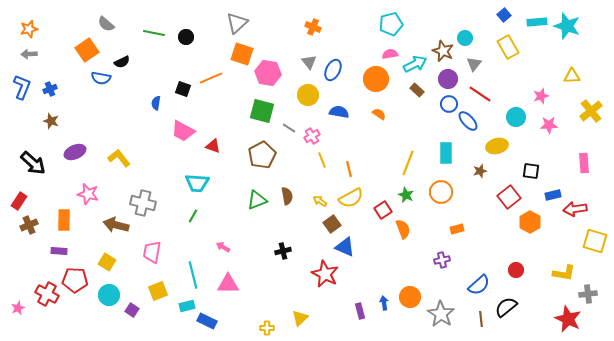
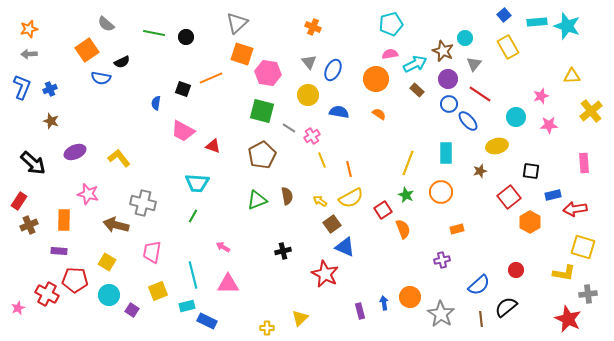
yellow square at (595, 241): moved 12 px left, 6 px down
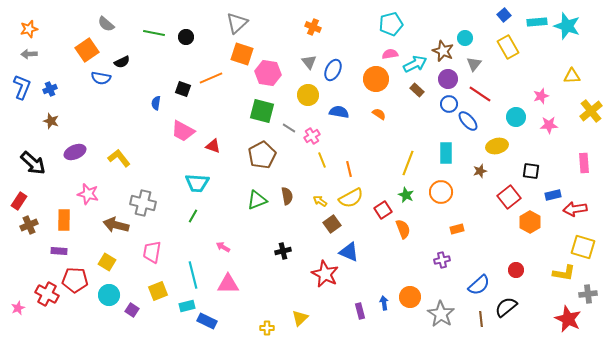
blue triangle at (345, 247): moved 4 px right, 5 px down
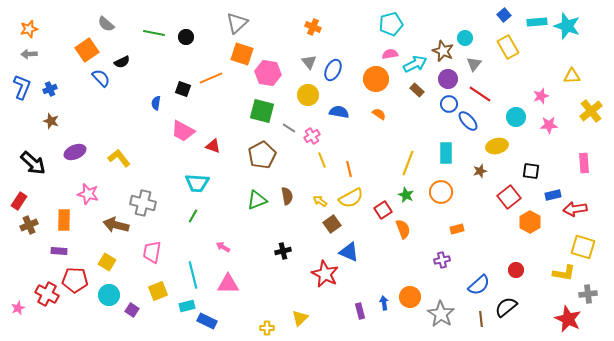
blue semicircle at (101, 78): rotated 144 degrees counterclockwise
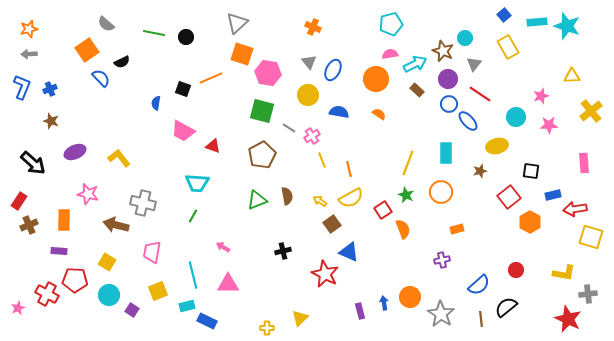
yellow square at (583, 247): moved 8 px right, 10 px up
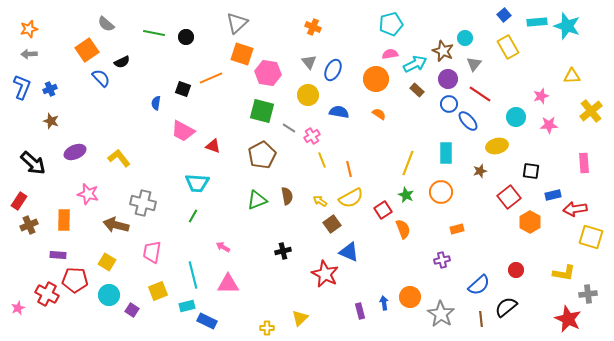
purple rectangle at (59, 251): moved 1 px left, 4 px down
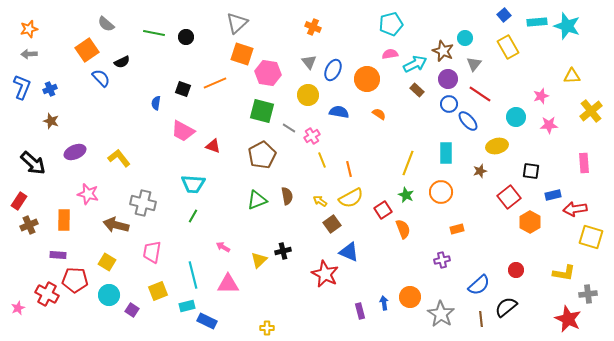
orange line at (211, 78): moved 4 px right, 5 px down
orange circle at (376, 79): moved 9 px left
cyan trapezoid at (197, 183): moved 4 px left, 1 px down
yellow triangle at (300, 318): moved 41 px left, 58 px up
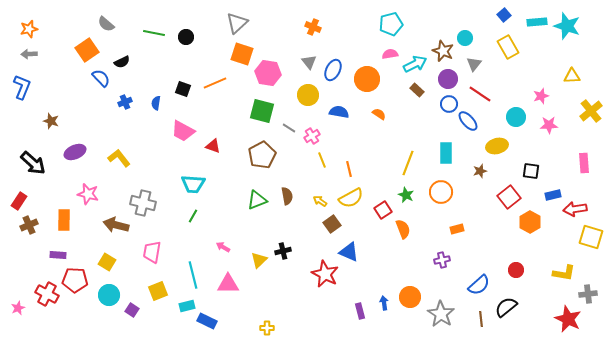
blue cross at (50, 89): moved 75 px right, 13 px down
